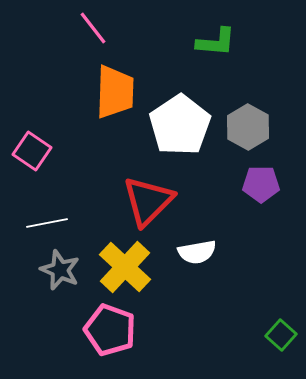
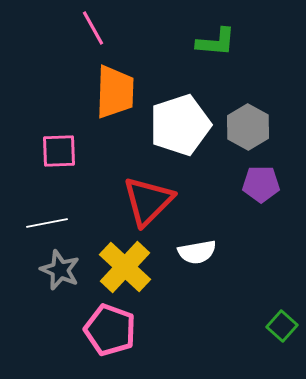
pink line: rotated 9 degrees clockwise
white pentagon: rotated 16 degrees clockwise
pink square: moved 27 px right; rotated 36 degrees counterclockwise
green square: moved 1 px right, 9 px up
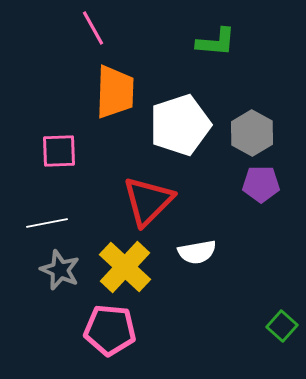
gray hexagon: moved 4 px right, 6 px down
pink pentagon: rotated 15 degrees counterclockwise
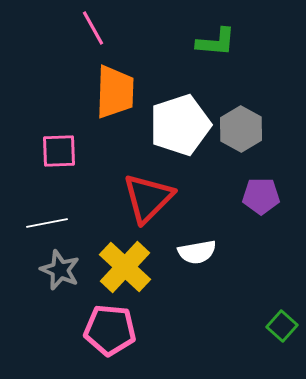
gray hexagon: moved 11 px left, 4 px up
purple pentagon: moved 12 px down
red triangle: moved 3 px up
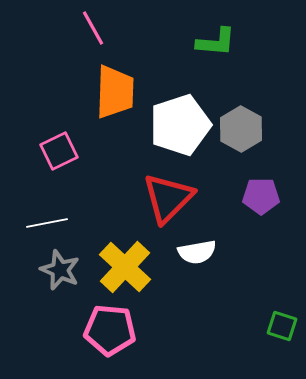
pink square: rotated 24 degrees counterclockwise
red triangle: moved 20 px right
green square: rotated 24 degrees counterclockwise
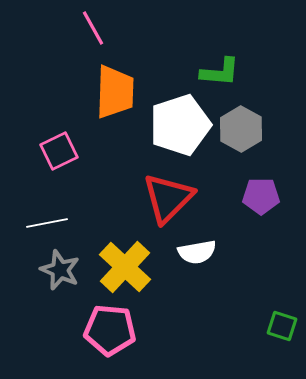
green L-shape: moved 4 px right, 30 px down
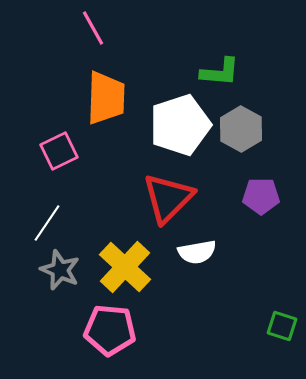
orange trapezoid: moved 9 px left, 6 px down
white line: rotated 45 degrees counterclockwise
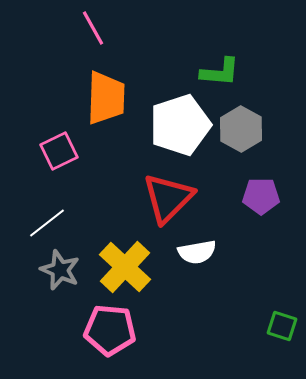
white line: rotated 18 degrees clockwise
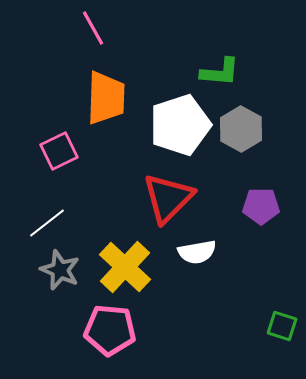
purple pentagon: moved 10 px down
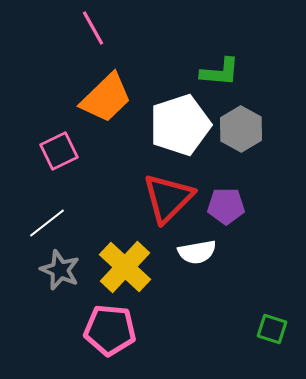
orange trapezoid: rotated 44 degrees clockwise
purple pentagon: moved 35 px left
green square: moved 10 px left, 3 px down
